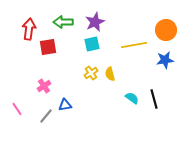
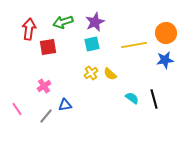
green arrow: rotated 18 degrees counterclockwise
orange circle: moved 3 px down
yellow semicircle: rotated 32 degrees counterclockwise
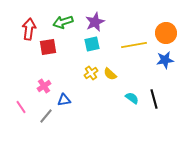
blue triangle: moved 1 px left, 5 px up
pink line: moved 4 px right, 2 px up
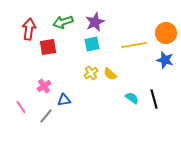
blue star: rotated 24 degrees clockwise
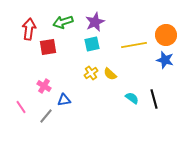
orange circle: moved 2 px down
pink cross: rotated 24 degrees counterclockwise
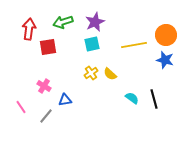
blue triangle: moved 1 px right
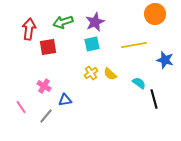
orange circle: moved 11 px left, 21 px up
cyan semicircle: moved 7 px right, 15 px up
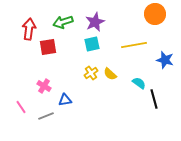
gray line: rotated 28 degrees clockwise
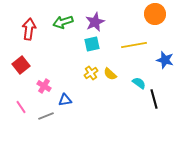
red square: moved 27 px left, 18 px down; rotated 30 degrees counterclockwise
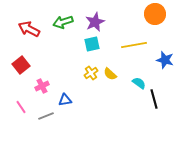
red arrow: rotated 70 degrees counterclockwise
pink cross: moved 2 px left; rotated 32 degrees clockwise
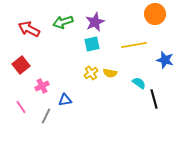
yellow semicircle: moved 1 px up; rotated 32 degrees counterclockwise
gray line: rotated 42 degrees counterclockwise
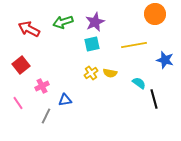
pink line: moved 3 px left, 4 px up
